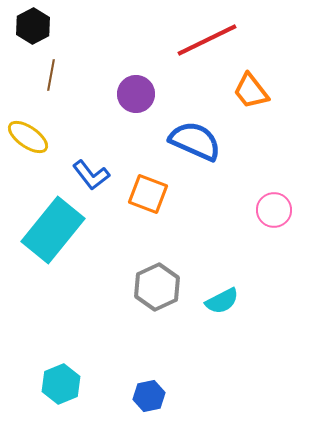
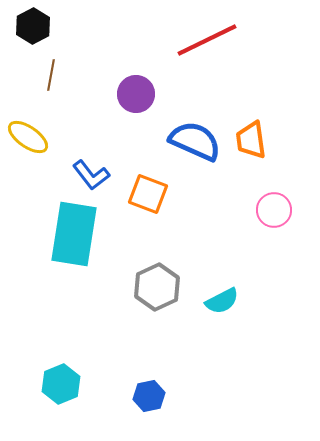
orange trapezoid: moved 49 px down; rotated 30 degrees clockwise
cyan rectangle: moved 21 px right, 4 px down; rotated 30 degrees counterclockwise
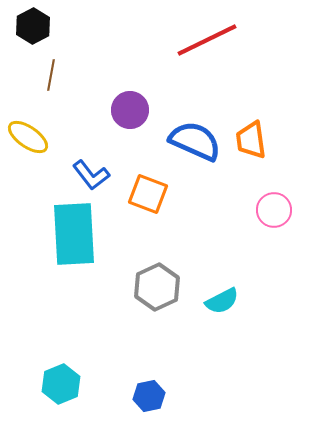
purple circle: moved 6 px left, 16 px down
cyan rectangle: rotated 12 degrees counterclockwise
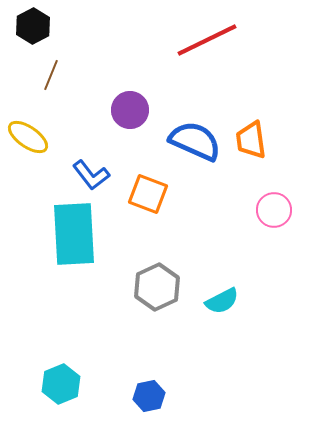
brown line: rotated 12 degrees clockwise
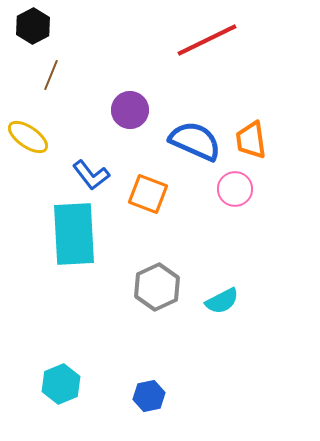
pink circle: moved 39 px left, 21 px up
